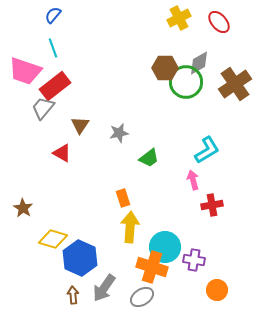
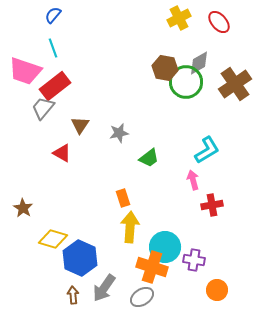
brown hexagon: rotated 10 degrees clockwise
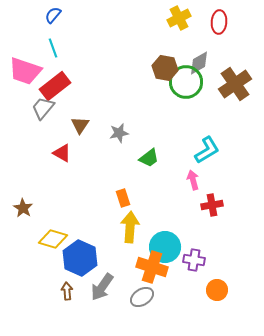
red ellipse: rotated 45 degrees clockwise
gray arrow: moved 2 px left, 1 px up
brown arrow: moved 6 px left, 4 px up
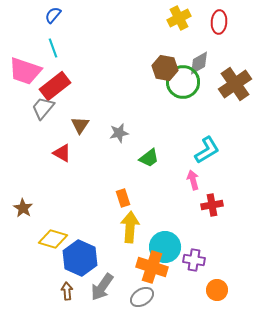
green circle: moved 3 px left
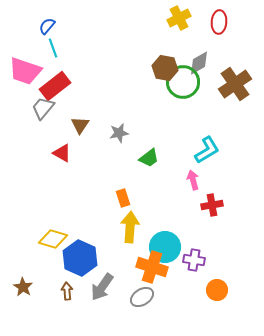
blue semicircle: moved 6 px left, 11 px down
brown star: moved 79 px down
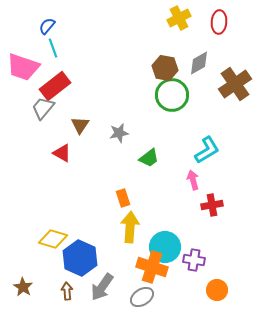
pink trapezoid: moved 2 px left, 4 px up
green circle: moved 11 px left, 13 px down
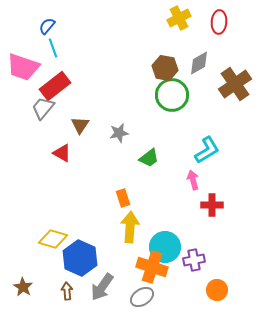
red cross: rotated 10 degrees clockwise
purple cross: rotated 20 degrees counterclockwise
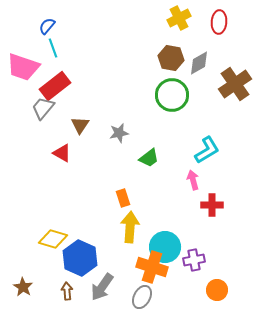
brown hexagon: moved 6 px right, 10 px up
gray ellipse: rotated 30 degrees counterclockwise
